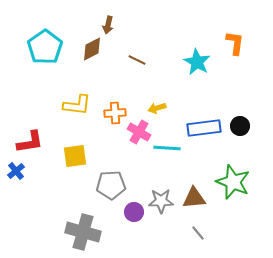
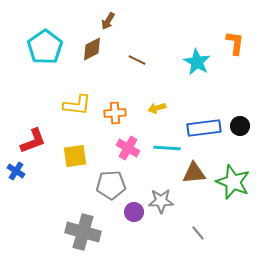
brown arrow: moved 4 px up; rotated 18 degrees clockwise
pink cross: moved 11 px left, 16 px down
red L-shape: moved 3 px right, 1 px up; rotated 12 degrees counterclockwise
blue cross: rotated 18 degrees counterclockwise
brown triangle: moved 25 px up
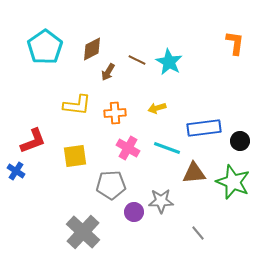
brown arrow: moved 51 px down
cyan star: moved 28 px left
black circle: moved 15 px down
cyan line: rotated 16 degrees clockwise
gray cross: rotated 28 degrees clockwise
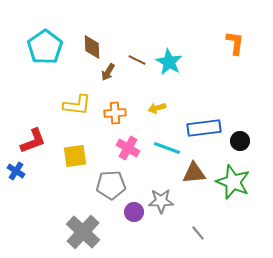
brown diamond: moved 2 px up; rotated 65 degrees counterclockwise
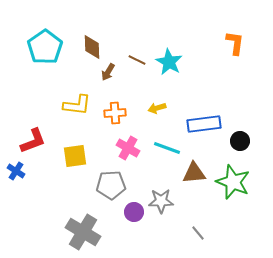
blue rectangle: moved 4 px up
gray cross: rotated 12 degrees counterclockwise
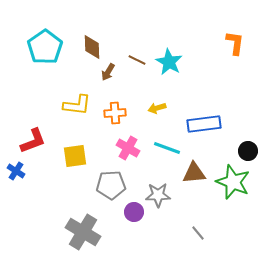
black circle: moved 8 px right, 10 px down
gray star: moved 3 px left, 6 px up
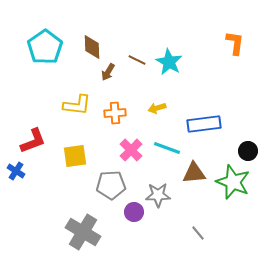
pink cross: moved 3 px right, 2 px down; rotated 15 degrees clockwise
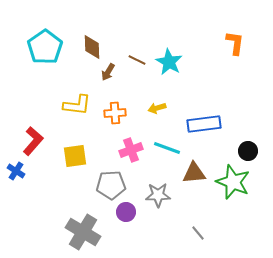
red L-shape: rotated 28 degrees counterclockwise
pink cross: rotated 25 degrees clockwise
purple circle: moved 8 px left
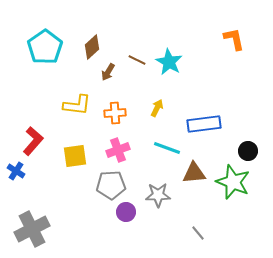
orange L-shape: moved 1 px left, 4 px up; rotated 20 degrees counterclockwise
brown diamond: rotated 50 degrees clockwise
yellow arrow: rotated 132 degrees clockwise
pink cross: moved 13 px left
gray cross: moved 51 px left, 3 px up; rotated 32 degrees clockwise
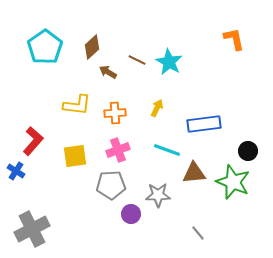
brown arrow: rotated 90 degrees clockwise
cyan line: moved 2 px down
purple circle: moved 5 px right, 2 px down
